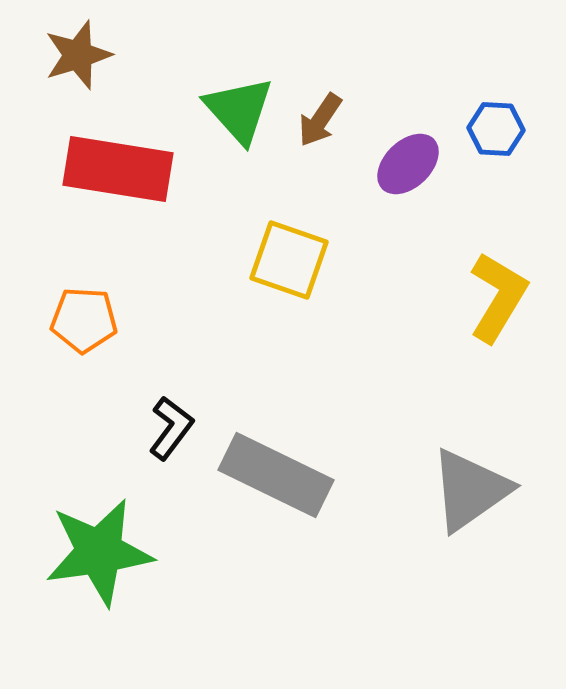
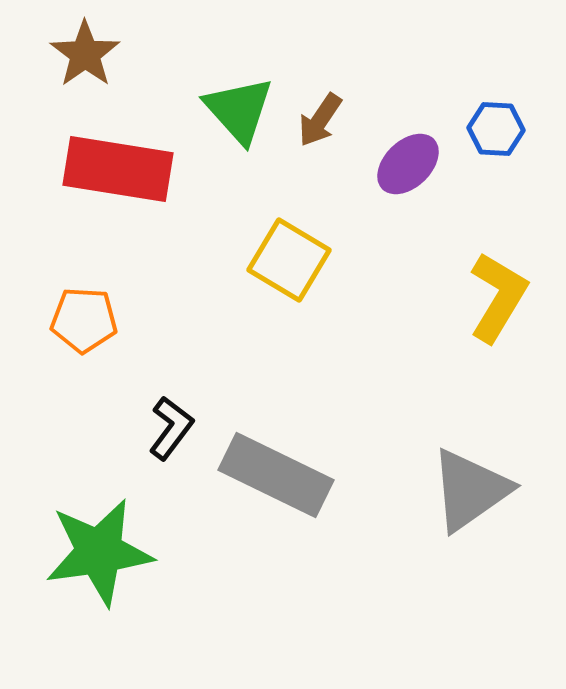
brown star: moved 7 px right, 1 px up; rotated 18 degrees counterclockwise
yellow square: rotated 12 degrees clockwise
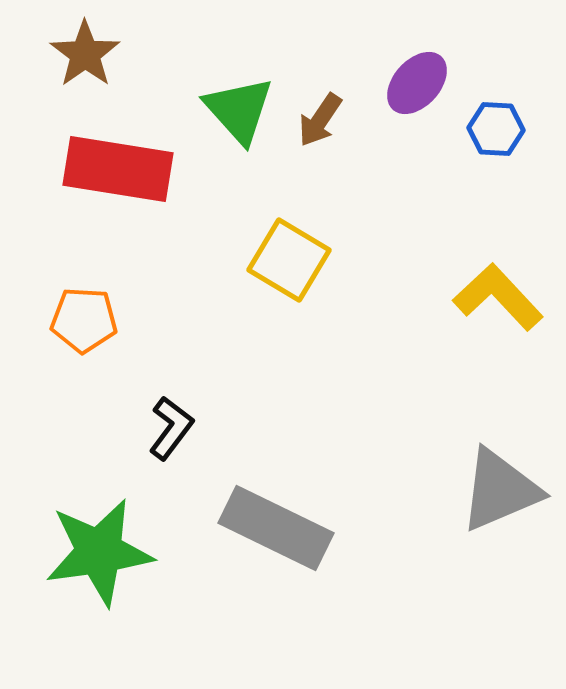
purple ellipse: moved 9 px right, 81 px up; rotated 4 degrees counterclockwise
yellow L-shape: rotated 74 degrees counterclockwise
gray rectangle: moved 53 px down
gray triangle: moved 30 px right; rotated 12 degrees clockwise
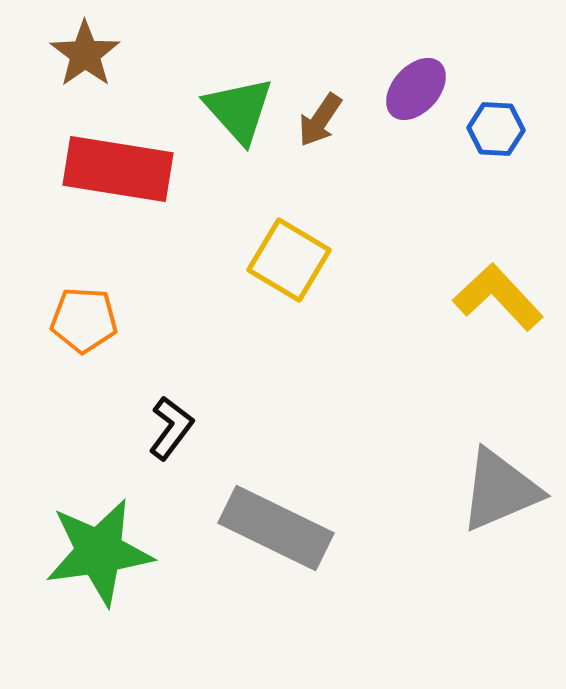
purple ellipse: moved 1 px left, 6 px down
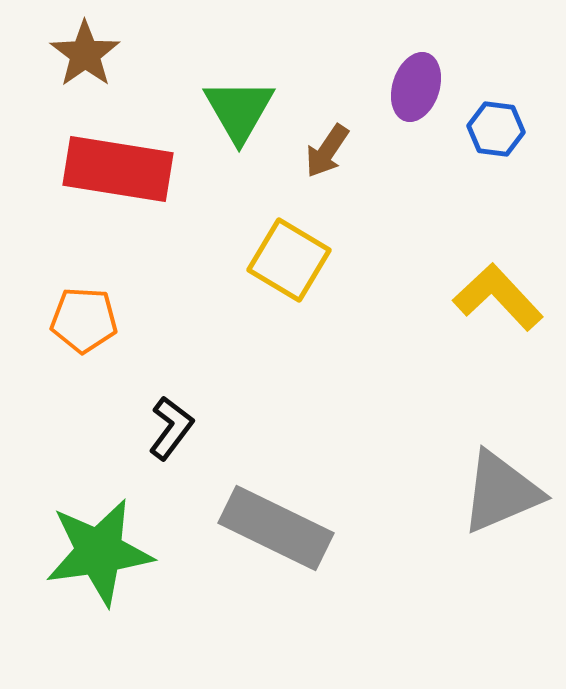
purple ellipse: moved 2 px up; rotated 24 degrees counterclockwise
green triangle: rotated 12 degrees clockwise
brown arrow: moved 7 px right, 31 px down
blue hexagon: rotated 4 degrees clockwise
gray triangle: moved 1 px right, 2 px down
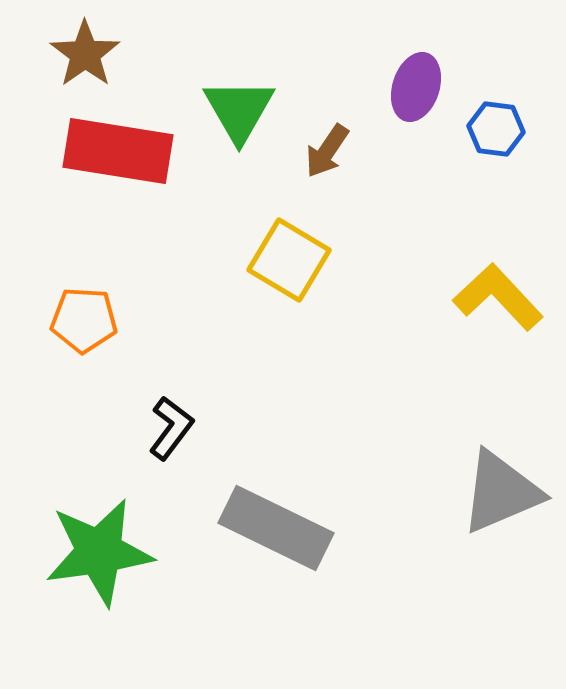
red rectangle: moved 18 px up
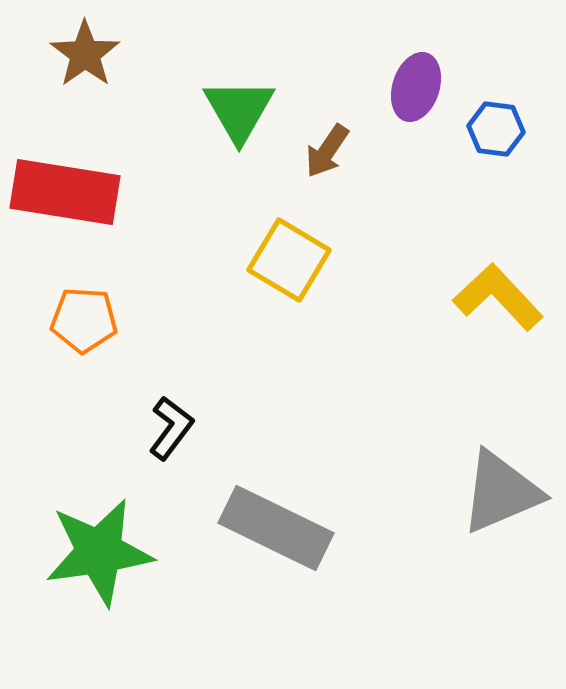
red rectangle: moved 53 px left, 41 px down
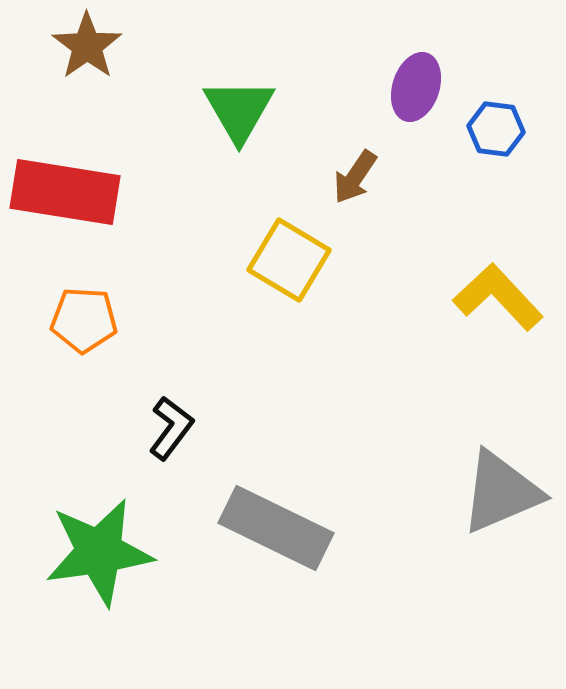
brown star: moved 2 px right, 8 px up
brown arrow: moved 28 px right, 26 px down
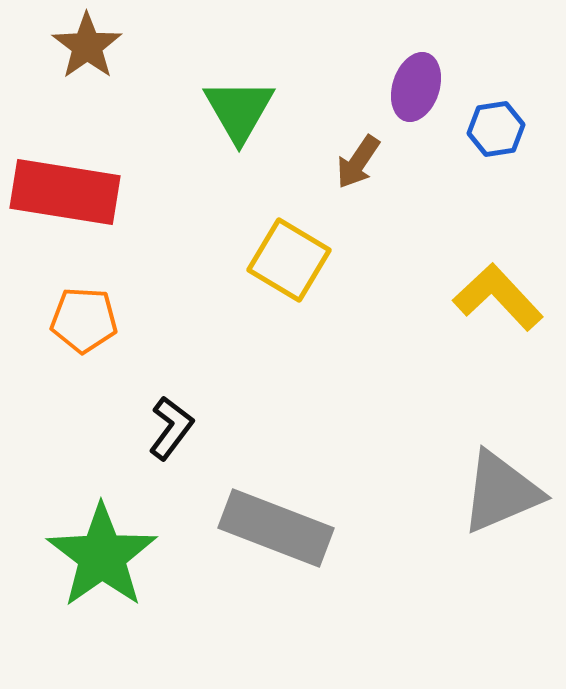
blue hexagon: rotated 16 degrees counterclockwise
brown arrow: moved 3 px right, 15 px up
gray rectangle: rotated 5 degrees counterclockwise
green star: moved 3 px right, 4 px down; rotated 27 degrees counterclockwise
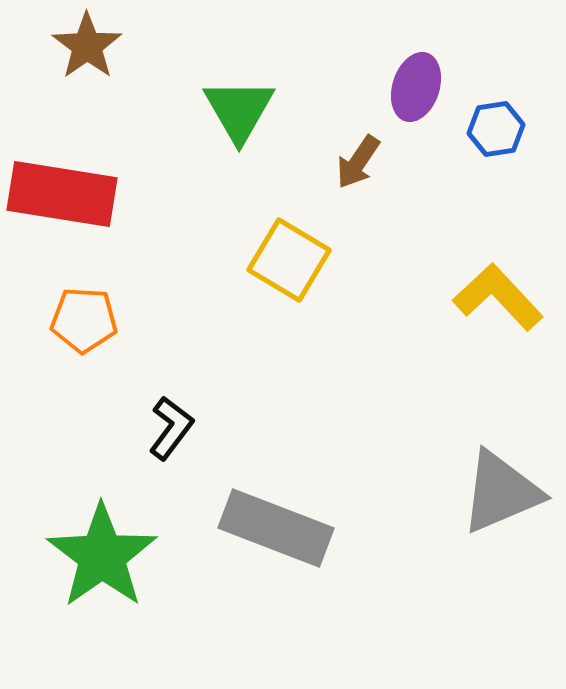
red rectangle: moved 3 px left, 2 px down
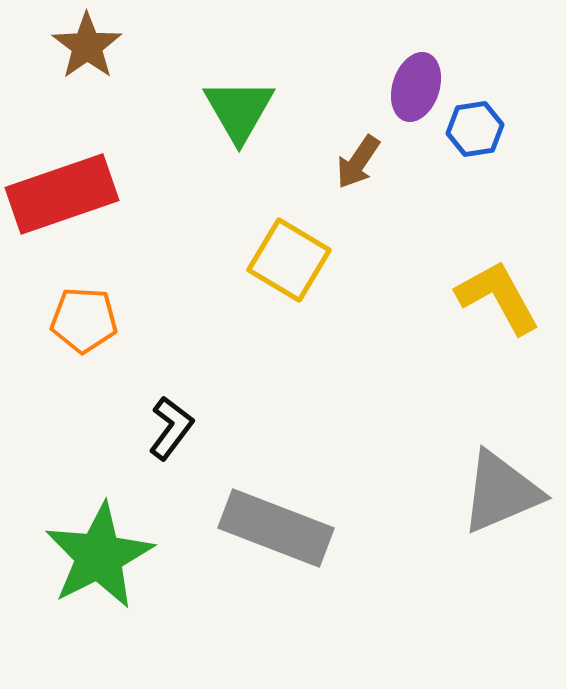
blue hexagon: moved 21 px left
red rectangle: rotated 28 degrees counterclockwise
yellow L-shape: rotated 14 degrees clockwise
green star: moved 3 px left; rotated 8 degrees clockwise
